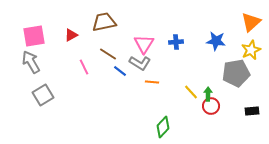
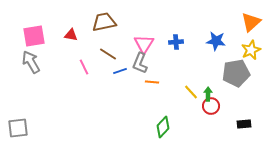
red triangle: rotated 40 degrees clockwise
gray L-shape: rotated 80 degrees clockwise
blue line: rotated 56 degrees counterclockwise
gray square: moved 25 px left, 33 px down; rotated 25 degrees clockwise
black rectangle: moved 8 px left, 13 px down
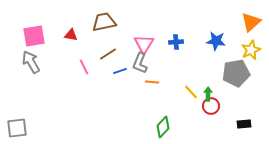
brown line: rotated 66 degrees counterclockwise
gray square: moved 1 px left
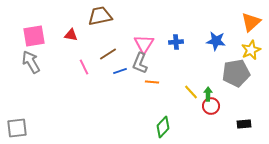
brown trapezoid: moved 4 px left, 6 px up
